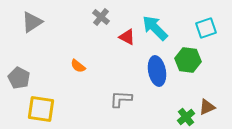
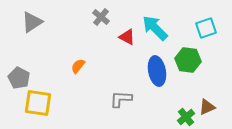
orange semicircle: rotated 91 degrees clockwise
yellow square: moved 3 px left, 6 px up
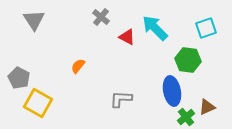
gray triangle: moved 2 px right, 2 px up; rotated 30 degrees counterclockwise
blue ellipse: moved 15 px right, 20 px down
yellow square: rotated 20 degrees clockwise
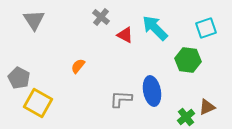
red triangle: moved 2 px left, 2 px up
blue ellipse: moved 20 px left
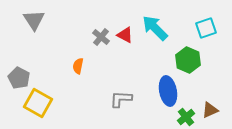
gray cross: moved 20 px down
green hexagon: rotated 15 degrees clockwise
orange semicircle: rotated 28 degrees counterclockwise
blue ellipse: moved 16 px right
brown triangle: moved 3 px right, 3 px down
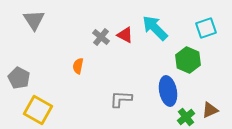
yellow square: moved 7 px down
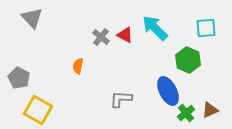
gray triangle: moved 2 px left, 2 px up; rotated 10 degrees counterclockwise
cyan square: rotated 15 degrees clockwise
blue ellipse: rotated 16 degrees counterclockwise
green cross: moved 4 px up
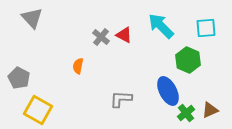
cyan arrow: moved 6 px right, 2 px up
red triangle: moved 1 px left
